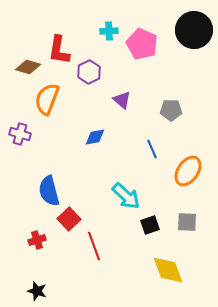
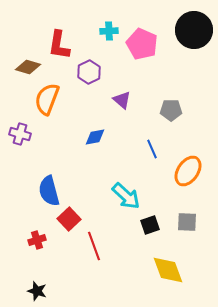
red L-shape: moved 5 px up
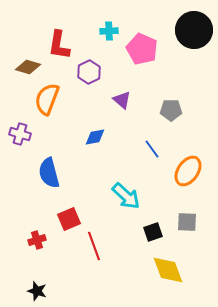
pink pentagon: moved 5 px down
blue line: rotated 12 degrees counterclockwise
blue semicircle: moved 18 px up
red square: rotated 20 degrees clockwise
black square: moved 3 px right, 7 px down
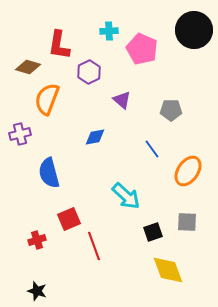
purple cross: rotated 30 degrees counterclockwise
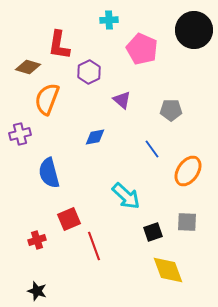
cyan cross: moved 11 px up
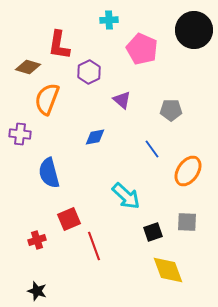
purple cross: rotated 20 degrees clockwise
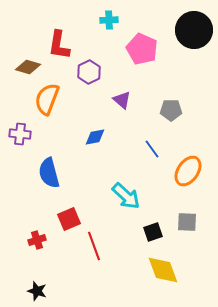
yellow diamond: moved 5 px left
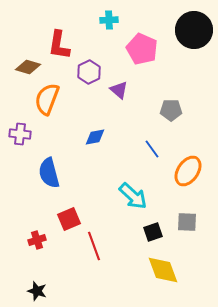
purple triangle: moved 3 px left, 10 px up
cyan arrow: moved 7 px right
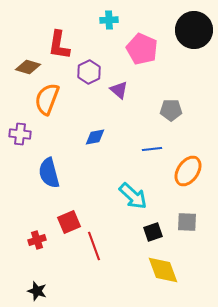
blue line: rotated 60 degrees counterclockwise
red square: moved 3 px down
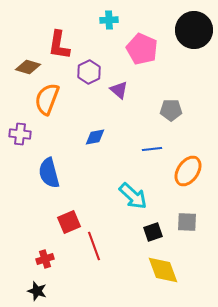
red cross: moved 8 px right, 19 px down
